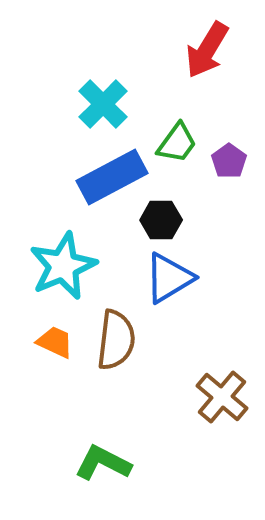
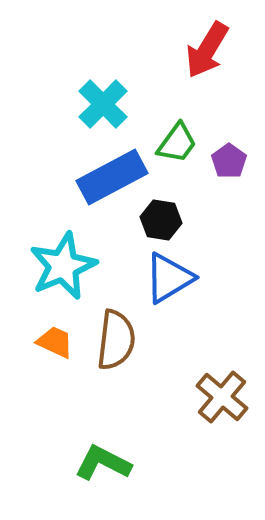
black hexagon: rotated 9 degrees clockwise
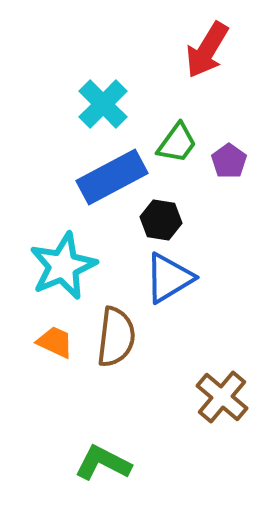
brown semicircle: moved 3 px up
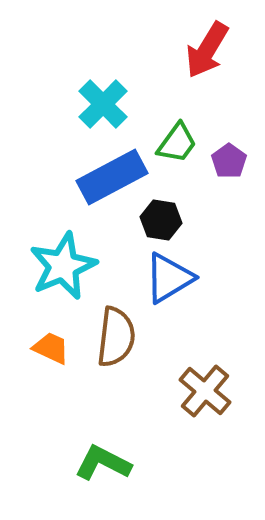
orange trapezoid: moved 4 px left, 6 px down
brown cross: moved 17 px left, 6 px up
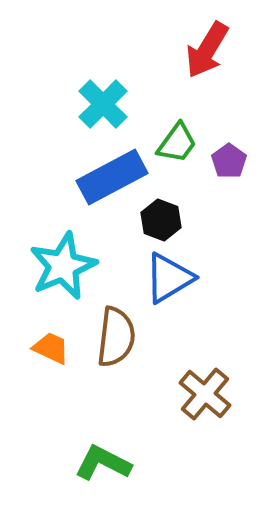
black hexagon: rotated 12 degrees clockwise
brown cross: moved 3 px down
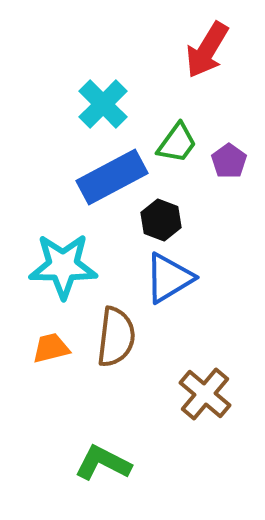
cyan star: rotated 24 degrees clockwise
orange trapezoid: rotated 39 degrees counterclockwise
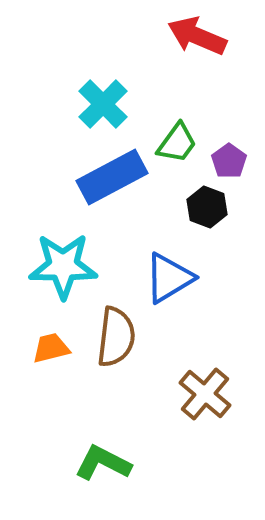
red arrow: moved 10 px left, 14 px up; rotated 82 degrees clockwise
black hexagon: moved 46 px right, 13 px up
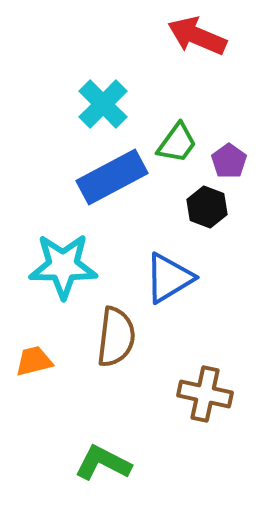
orange trapezoid: moved 17 px left, 13 px down
brown cross: rotated 28 degrees counterclockwise
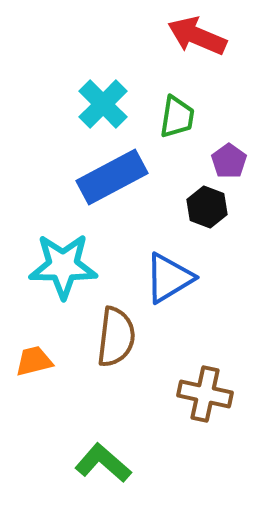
green trapezoid: moved 26 px up; rotated 27 degrees counterclockwise
green L-shape: rotated 14 degrees clockwise
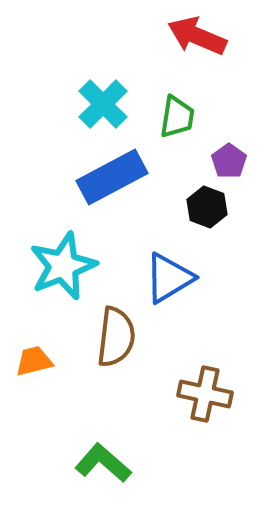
cyan star: rotated 22 degrees counterclockwise
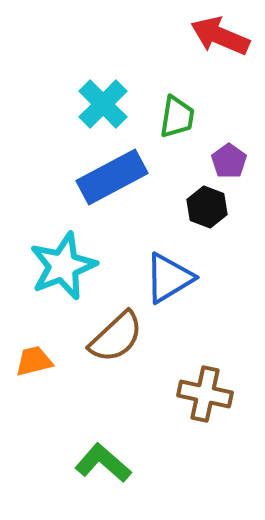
red arrow: moved 23 px right
brown semicircle: rotated 40 degrees clockwise
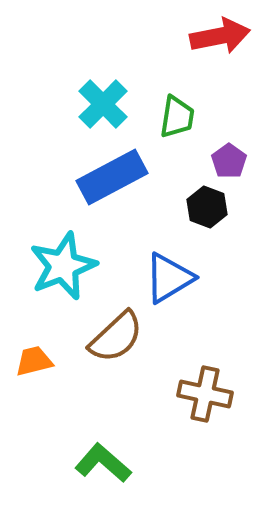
red arrow: rotated 146 degrees clockwise
